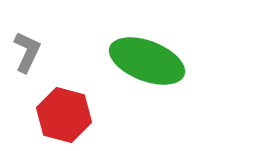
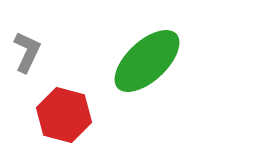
green ellipse: rotated 64 degrees counterclockwise
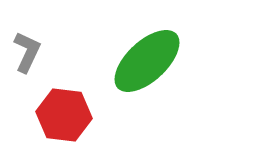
red hexagon: rotated 8 degrees counterclockwise
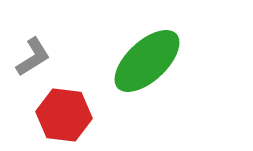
gray L-shape: moved 6 px right, 5 px down; rotated 33 degrees clockwise
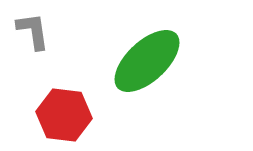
gray L-shape: moved 26 px up; rotated 66 degrees counterclockwise
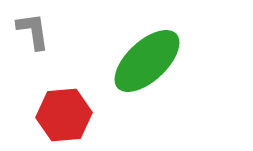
red hexagon: rotated 12 degrees counterclockwise
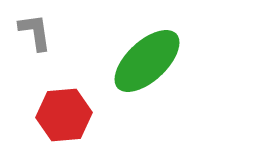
gray L-shape: moved 2 px right, 1 px down
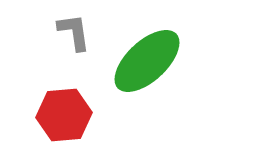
gray L-shape: moved 39 px right
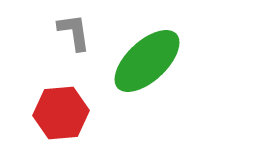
red hexagon: moved 3 px left, 2 px up
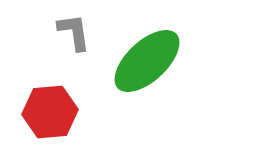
red hexagon: moved 11 px left, 1 px up
